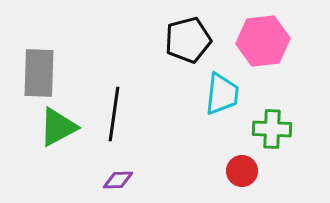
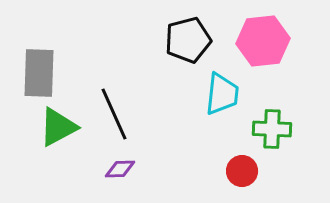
black line: rotated 32 degrees counterclockwise
purple diamond: moved 2 px right, 11 px up
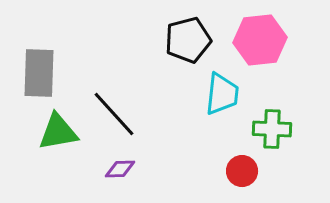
pink hexagon: moved 3 px left, 1 px up
black line: rotated 18 degrees counterclockwise
green triangle: moved 5 px down; rotated 18 degrees clockwise
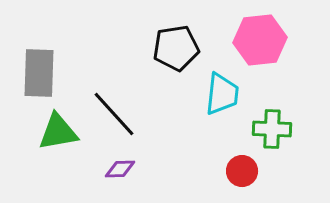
black pentagon: moved 12 px left, 8 px down; rotated 6 degrees clockwise
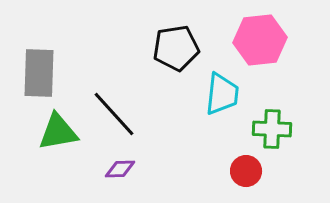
red circle: moved 4 px right
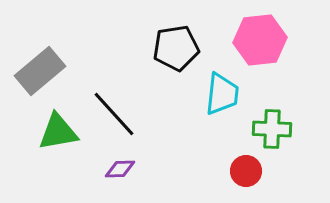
gray rectangle: moved 1 px right, 2 px up; rotated 48 degrees clockwise
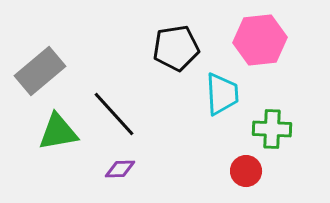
cyan trapezoid: rotated 9 degrees counterclockwise
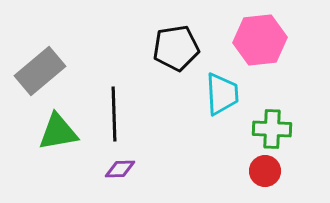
black line: rotated 40 degrees clockwise
red circle: moved 19 px right
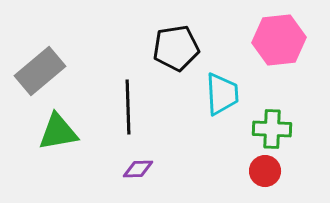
pink hexagon: moved 19 px right
black line: moved 14 px right, 7 px up
purple diamond: moved 18 px right
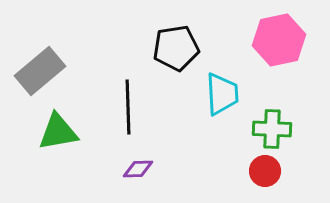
pink hexagon: rotated 6 degrees counterclockwise
